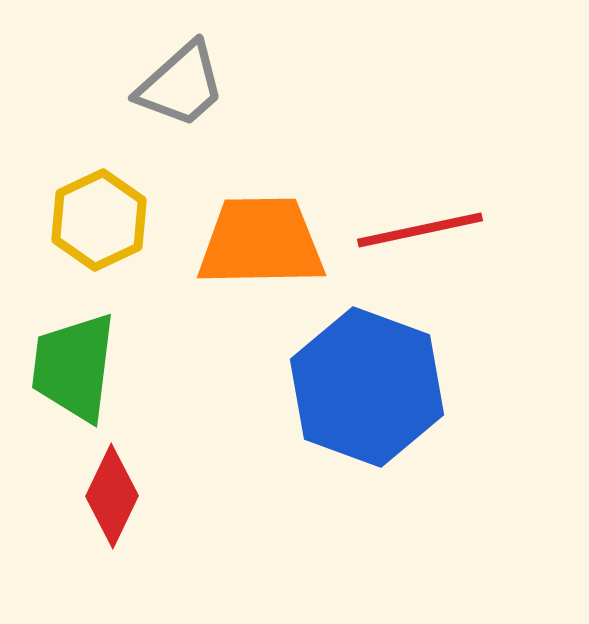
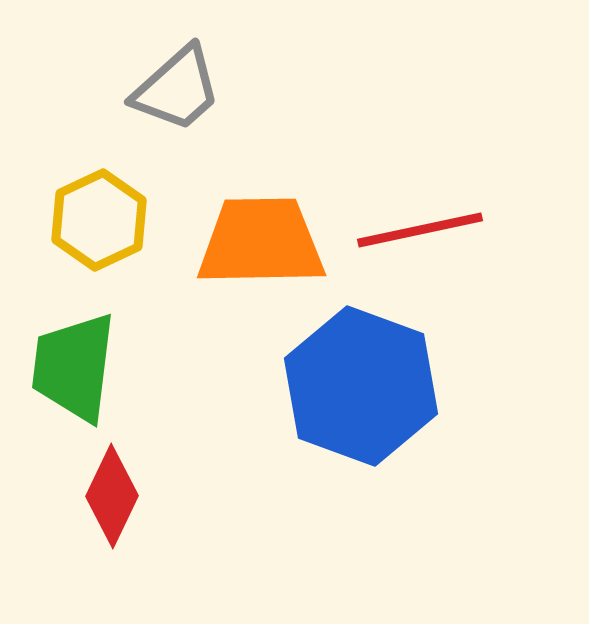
gray trapezoid: moved 4 px left, 4 px down
blue hexagon: moved 6 px left, 1 px up
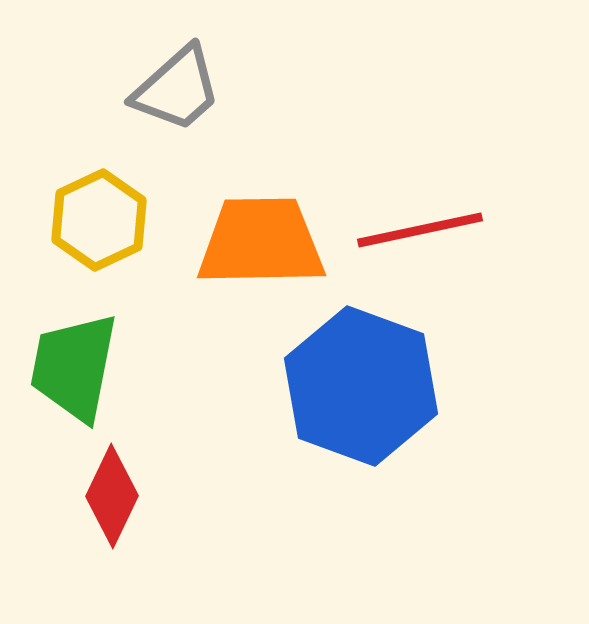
green trapezoid: rotated 4 degrees clockwise
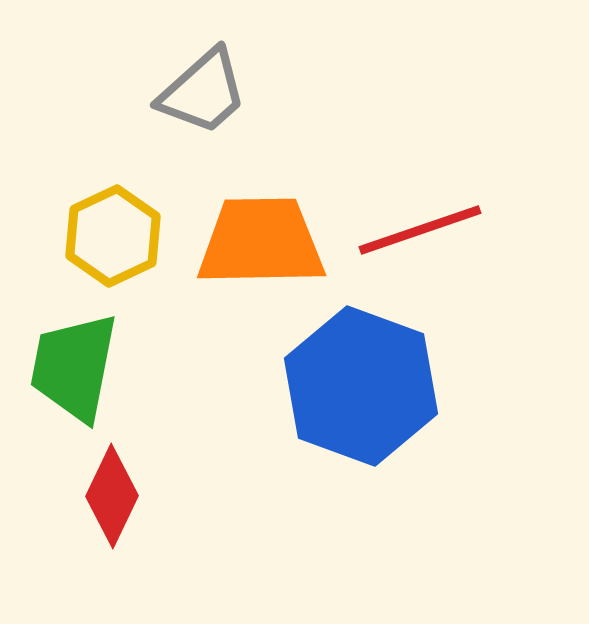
gray trapezoid: moved 26 px right, 3 px down
yellow hexagon: moved 14 px right, 16 px down
red line: rotated 7 degrees counterclockwise
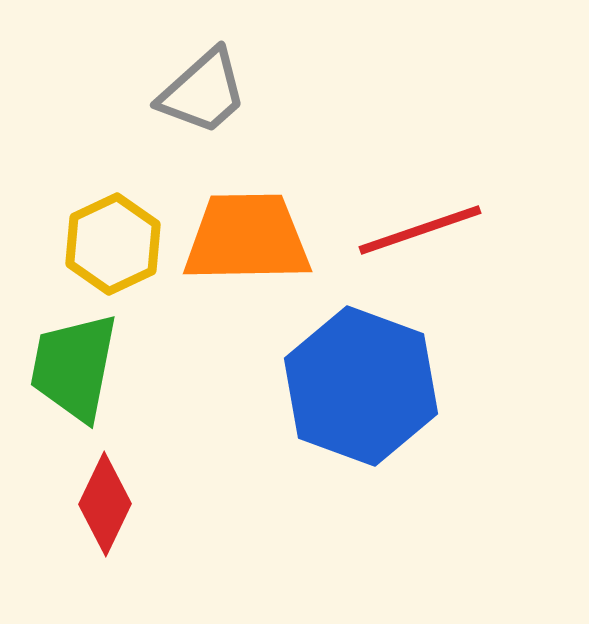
yellow hexagon: moved 8 px down
orange trapezoid: moved 14 px left, 4 px up
red diamond: moved 7 px left, 8 px down
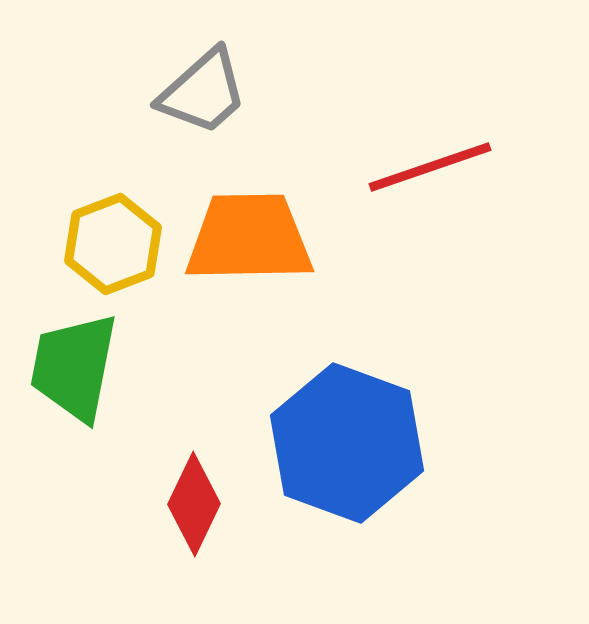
red line: moved 10 px right, 63 px up
orange trapezoid: moved 2 px right
yellow hexagon: rotated 4 degrees clockwise
blue hexagon: moved 14 px left, 57 px down
red diamond: moved 89 px right
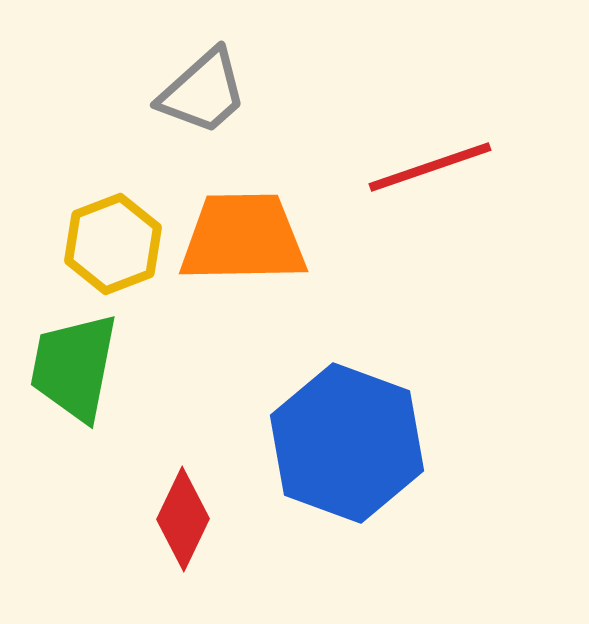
orange trapezoid: moved 6 px left
red diamond: moved 11 px left, 15 px down
